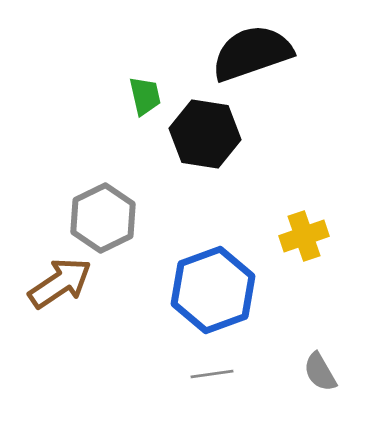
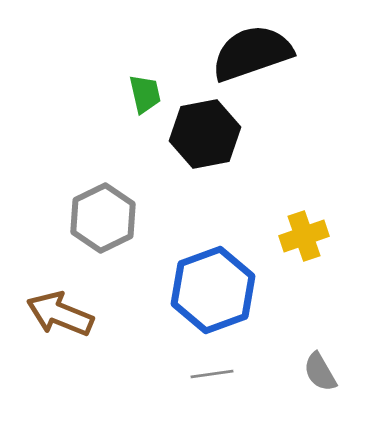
green trapezoid: moved 2 px up
black hexagon: rotated 20 degrees counterclockwise
brown arrow: moved 31 px down; rotated 124 degrees counterclockwise
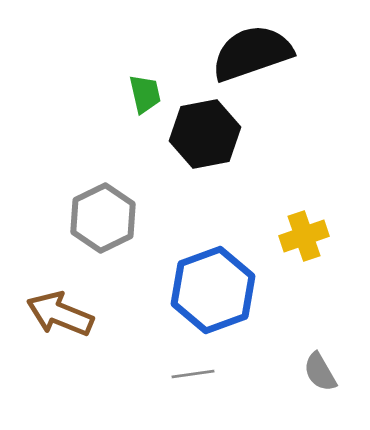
gray line: moved 19 px left
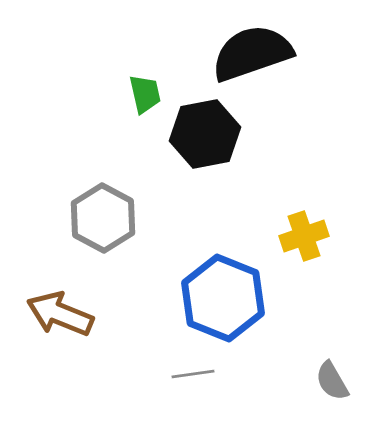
gray hexagon: rotated 6 degrees counterclockwise
blue hexagon: moved 10 px right, 8 px down; rotated 18 degrees counterclockwise
gray semicircle: moved 12 px right, 9 px down
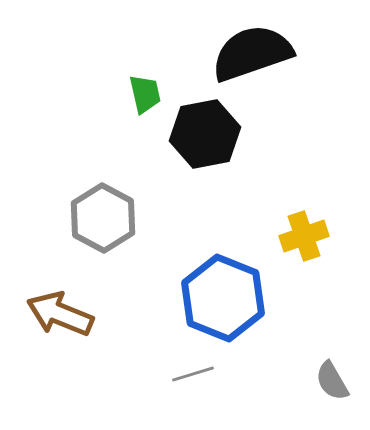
gray line: rotated 9 degrees counterclockwise
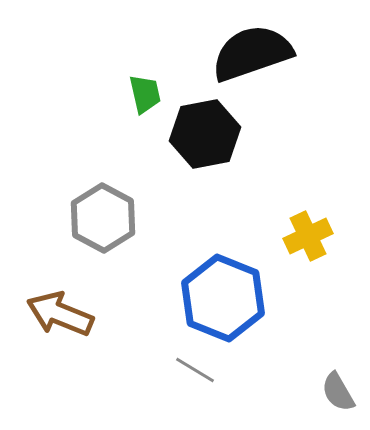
yellow cross: moved 4 px right; rotated 6 degrees counterclockwise
gray line: moved 2 px right, 4 px up; rotated 48 degrees clockwise
gray semicircle: moved 6 px right, 11 px down
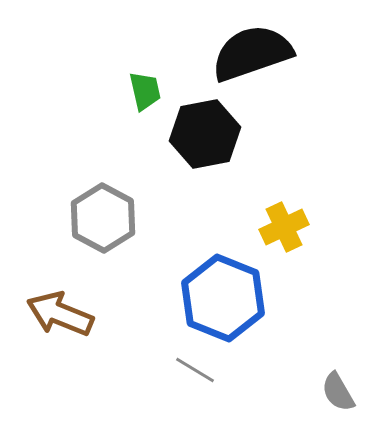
green trapezoid: moved 3 px up
yellow cross: moved 24 px left, 9 px up
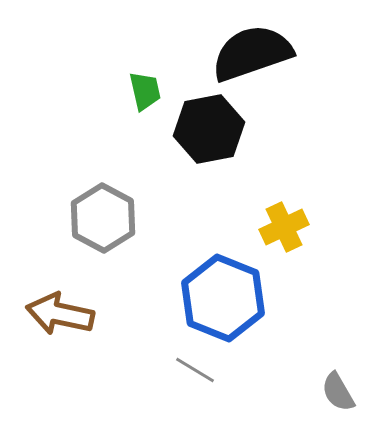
black hexagon: moved 4 px right, 5 px up
brown arrow: rotated 10 degrees counterclockwise
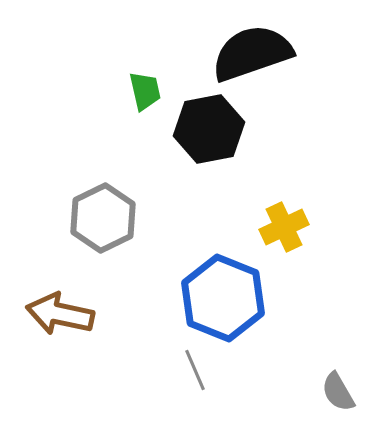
gray hexagon: rotated 6 degrees clockwise
gray line: rotated 36 degrees clockwise
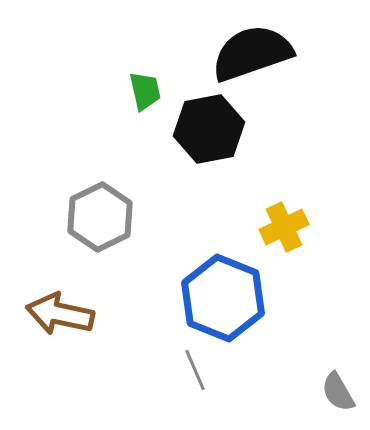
gray hexagon: moved 3 px left, 1 px up
